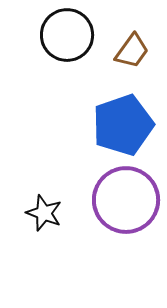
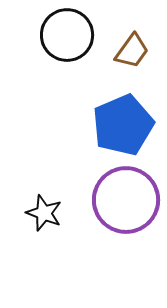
blue pentagon: rotated 4 degrees counterclockwise
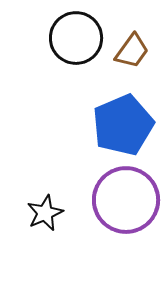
black circle: moved 9 px right, 3 px down
black star: moved 1 px right; rotated 27 degrees clockwise
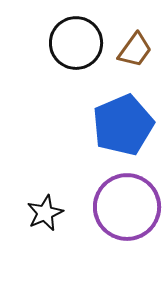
black circle: moved 5 px down
brown trapezoid: moved 3 px right, 1 px up
purple circle: moved 1 px right, 7 px down
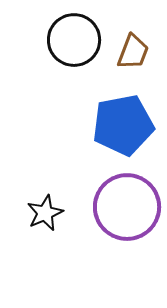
black circle: moved 2 px left, 3 px up
brown trapezoid: moved 2 px left, 2 px down; rotated 15 degrees counterclockwise
blue pentagon: rotated 12 degrees clockwise
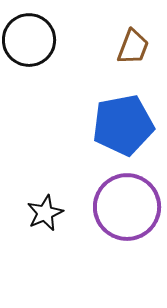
black circle: moved 45 px left
brown trapezoid: moved 5 px up
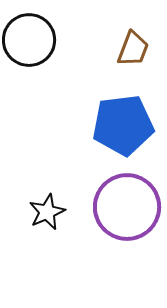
brown trapezoid: moved 2 px down
blue pentagon: rotated 4 degrees clockwise
black star: moved 2 px right, 1 px up
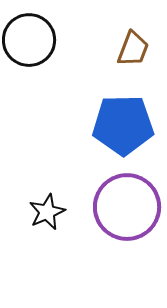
blue pentagon: rotated 6 degrees clockwise
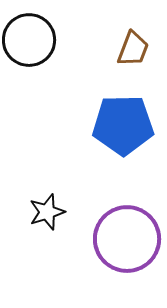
purple circle: moved 32 px down
black star: rotated 6 degrees clockwise
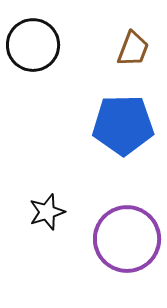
black circle: moved 4 px right, 5 px down
